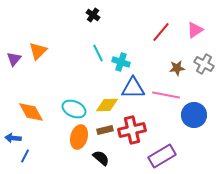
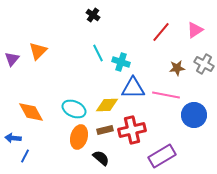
purple triangle: moved 2 px left
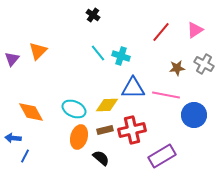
cyan line: rotated 12 degrees counterclockwise
cyan cross: moved 6 px up
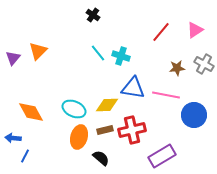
purple triangle: moved 1 px right, 1 px up
blue triangle: rotated 10 degrees clockwise
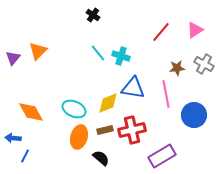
pink line: moved 1 px up; rotated 68 degrees clockwise
yellow diamond: moved 1 px right, 2 px up; rotated 20 degrees counterclockwise
